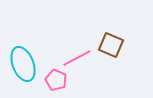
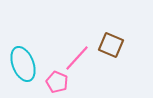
pink line: rotated 20 degrees counterclockwise
pink pentagon: moved 1 px right, 2 px down
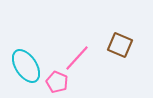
brown square: moved 9 px right
cyan ellipse: moved 3 px right, 2 px down; rotated 12 degrees counterclockwise
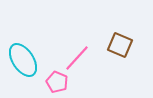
cyan ellipse: moved 3 px left, 6 px up
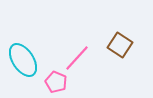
brown square: rotated 10 degrees clockwise
pink pentagon: moved 1 px left
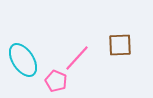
brown square: rotated 35 degrees counterclockwise
pink pentagon: moved 1 px up
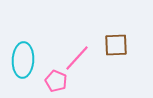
brown square: moved 4 px left
cyan ellipse: rotated 36 degrees clockwise
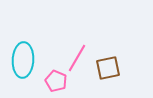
brown square: moved 8 px left, 23 px down; rotated 10 degrees counterclockwise
pink line: rotated 12 degrees counterclockwise
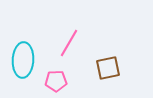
pink line: moved 8 px left, 15 px up
pink pentagon: rotated 25 degrees counterclockwise
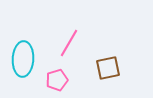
cyan ellipse: moved 1 px up
pink pentagon: moved 1 px right, 1 px up; rotated 15 degrees counterclockwise
